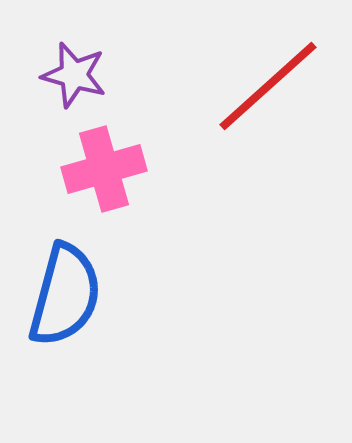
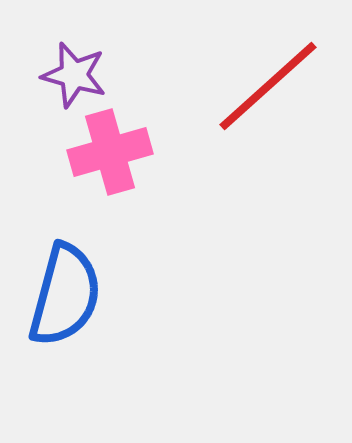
pink cross: moved 6 px right, 17 px up
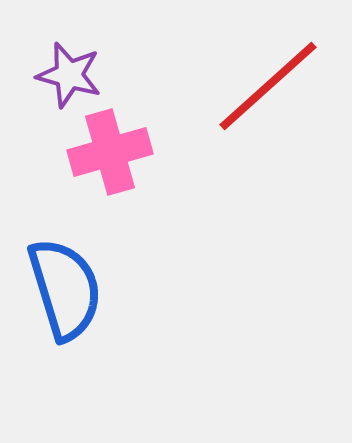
purple star: moved 5 px left
blue semicircle: moved 6 px up; rotated 32 degrees counterclockwise
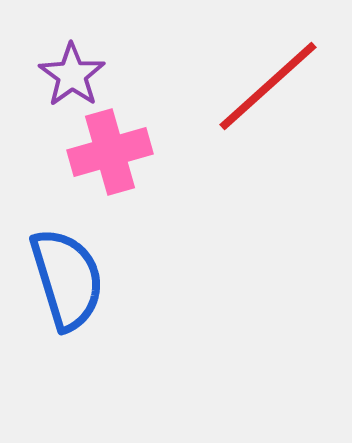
purple star: moved 3 px right; rotated 20 degrees clockwise
blue semicircle: moved 2 px right, 10 px up
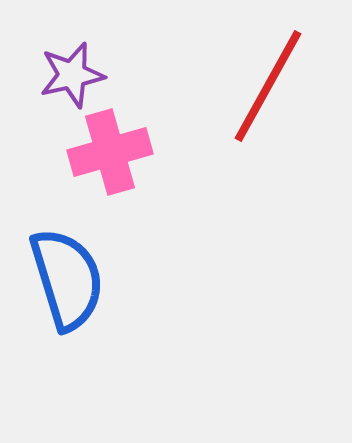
purple star: rotated 24 degrees clockwise
red line: rotated 19 degrees counterclockwise
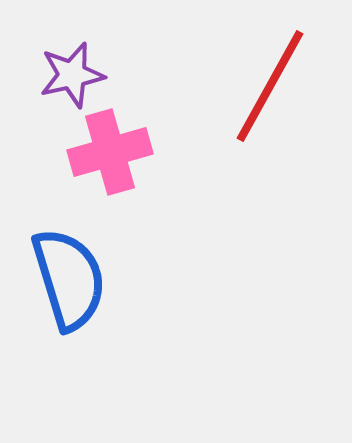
red line: moved 2 px right
blue semicircle: moved 2 px right
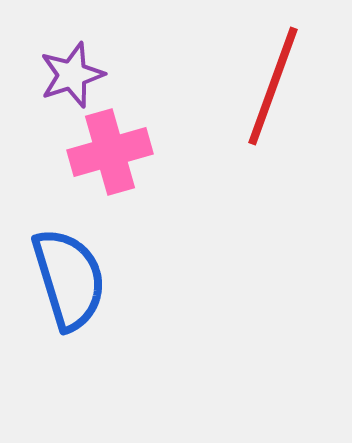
purple star: rotated 6 degrees counterclockwise
red line: moved 3 px right; rotated 9 degrees counterclockwise
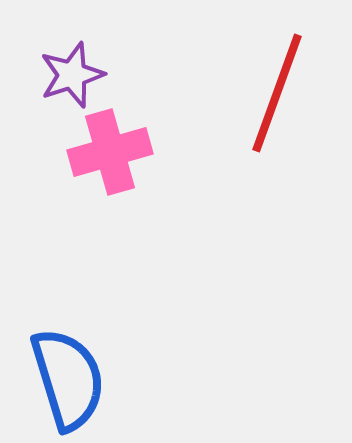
red line: moved 4 px right, 7 px down
blue semicircle: moved 1 px left, 100 px down
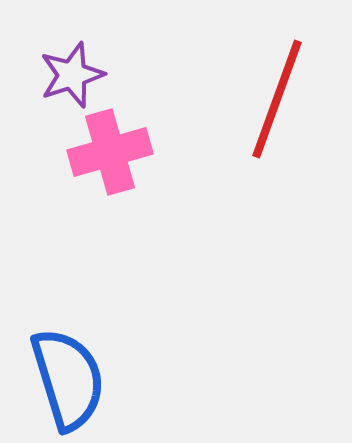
red line: moved 6 px down
